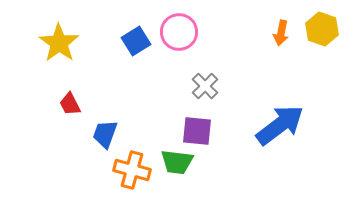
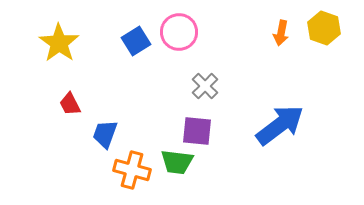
yellow hexagon: moved 2 px right, 1 px up
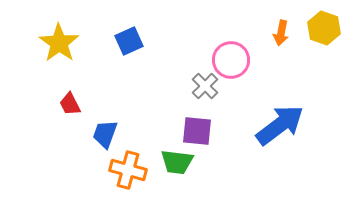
pink circle: moved 52 px right, 28 px down
blue square: moved 7 px left; rotated 8 degrees clockwise
orange cross: moved 4 px left
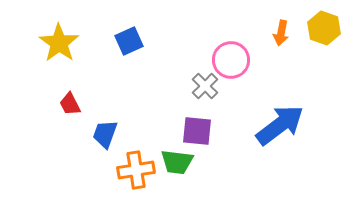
orange cross: moved 8 px right; rotated 24 degrees counterclockwise
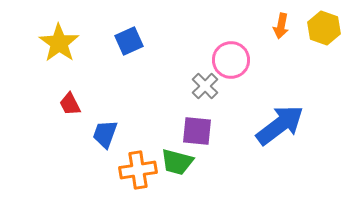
orange arrow: moved 7 px up
green trapezoid: rotated 8 degrees clockwise
orange cross: moved 2 px right
